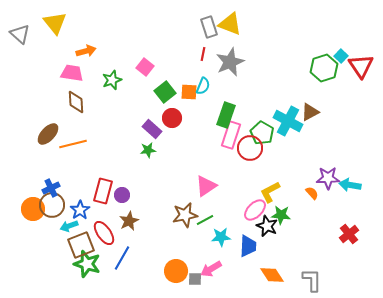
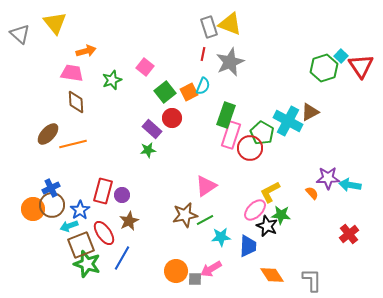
orange square at (189, 92): rotated 30 degrees counterclockwise
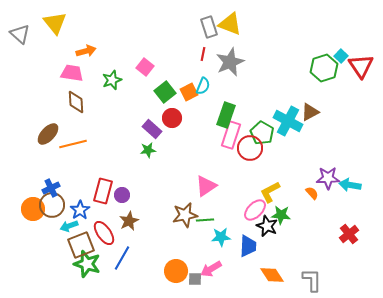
green line at (205, 220): rotated 24 degrees clockwise
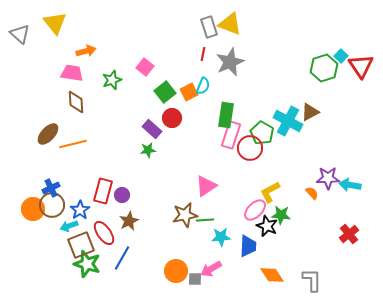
green rectangle at (226, 115): rotated 10 degrees counterclockwise
